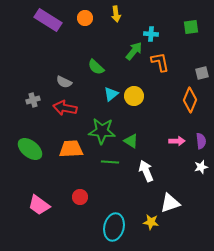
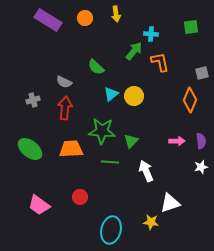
red arrow: rotated 85 degrees clockwise
green triangle: rotated 42 degrees clockwise
cyan ellipse: moved 3 px left, 3 px down
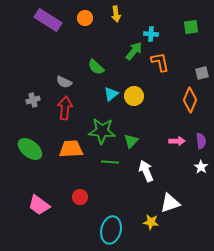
white star: rotated 24 degrees counterclockwise
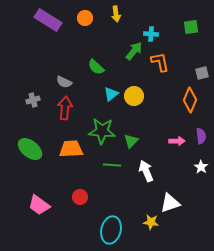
purple semicircle: moved 5 px up
green line: moved 2 px right, 3 px down
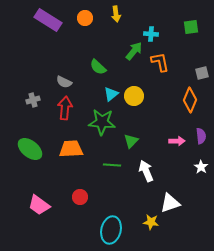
green semicircle: moved 2 px right
green star: moved 9 px up
